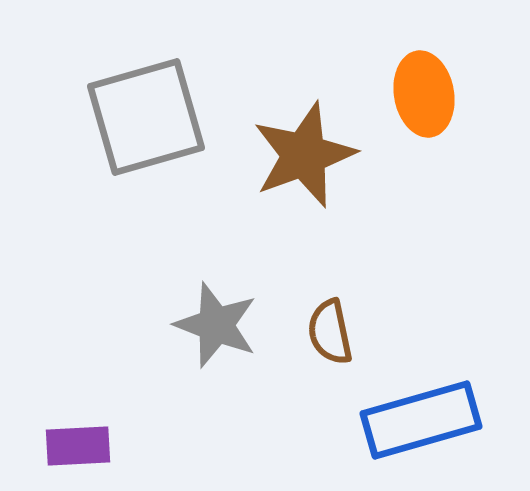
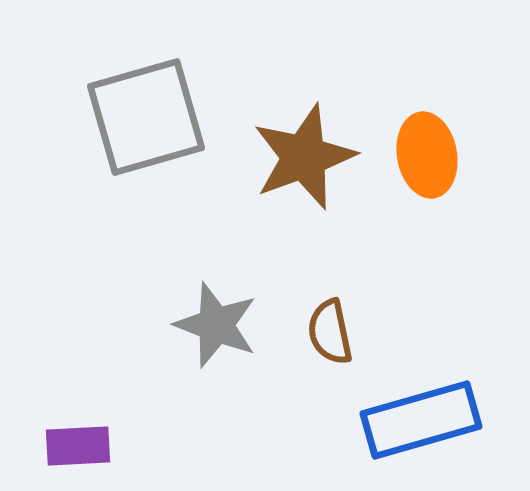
orange ellipse: moved 3 px right, 61 px down
brown star: moved 2 px down
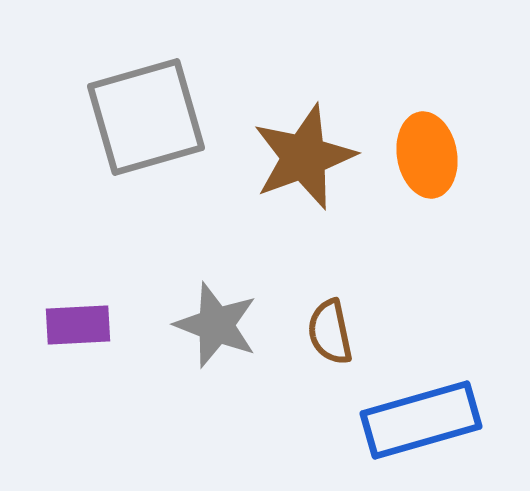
purple rectangle: moved 121 px up
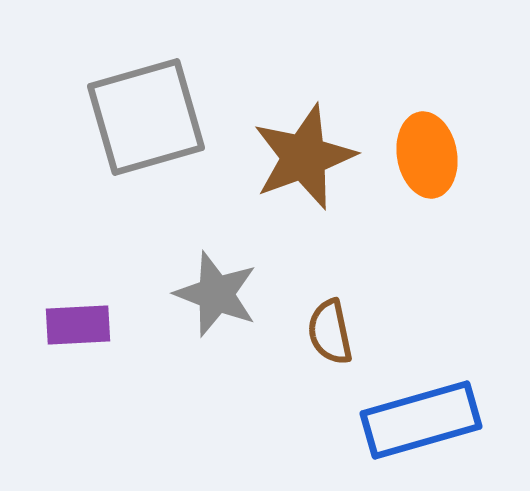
gray star: moved 31 px up
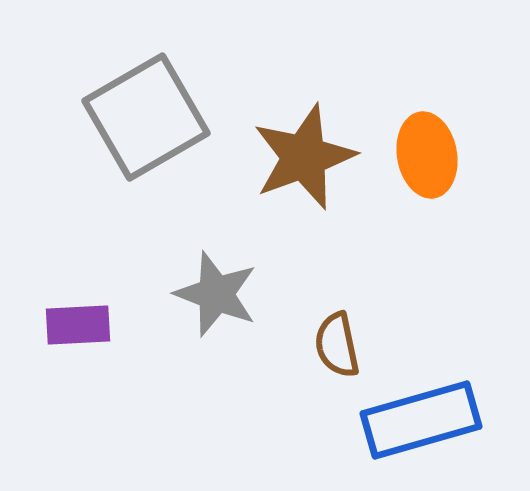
gray square: rotated 14 degrees counterclockwise
brown semicircle: moved 7 px right, 13 px down
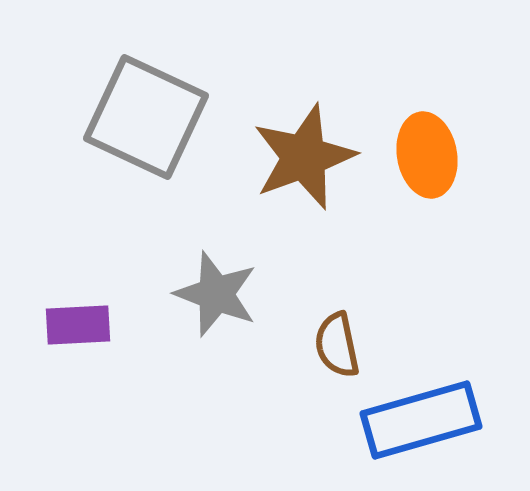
gray square: rotated 35 degrees counterclockwise
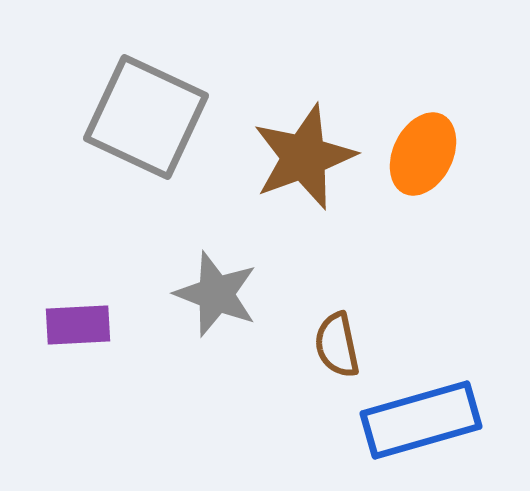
orange ellipse: moved 4 px left, 1 px up; rotated 36 degrees clockwise
